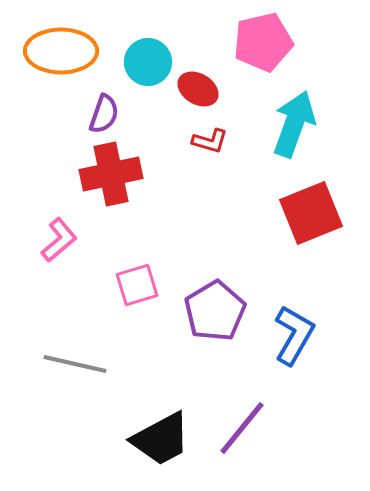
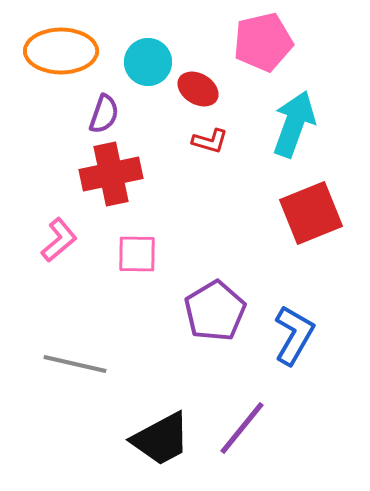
pink square: moved 31 px up; rotated 18 degrees clockwise
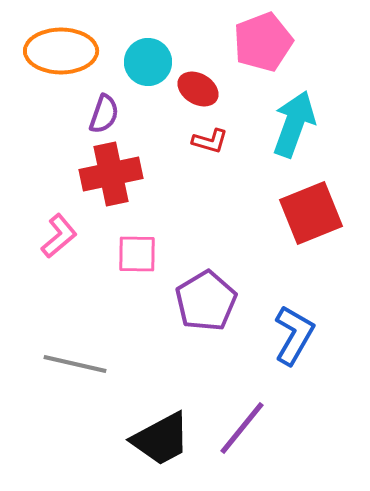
pink pentagon: rotated 8 degrees counterclockwise
pink L-shape: moved 4 px up
purple pentagon: moved 9 px left, 10 px up
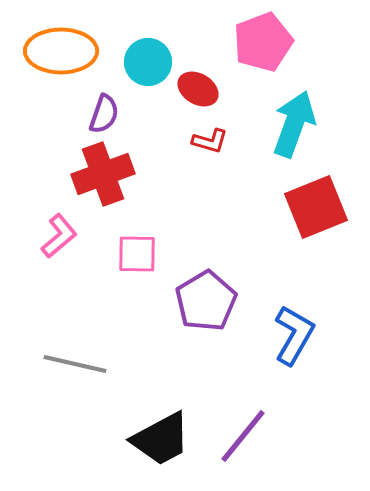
red cross: moved 8 px left; rotated 8 degrees counterclockwise
red square: moved 5 px right, 6 px up
purple line: moved 1 px right, 8 px down
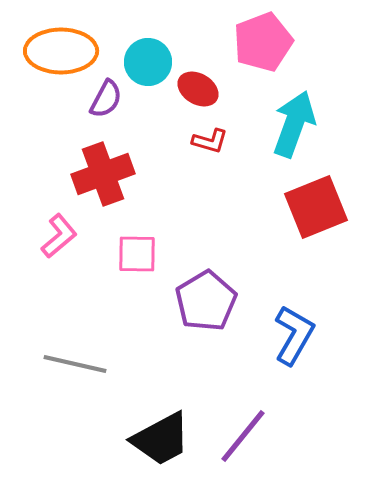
purple semicircle: moved 2 px right, 15 px up; rotated 9 degrees clockwise
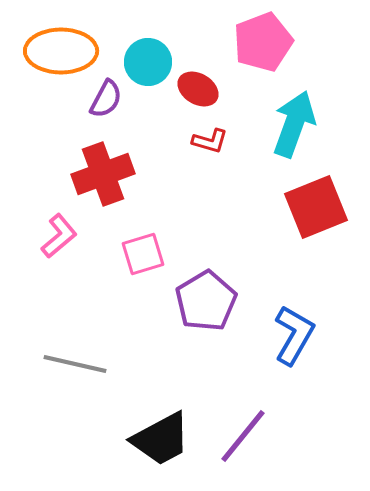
pink square: moved 6 px right; rotated 18 degrees counterclockwise
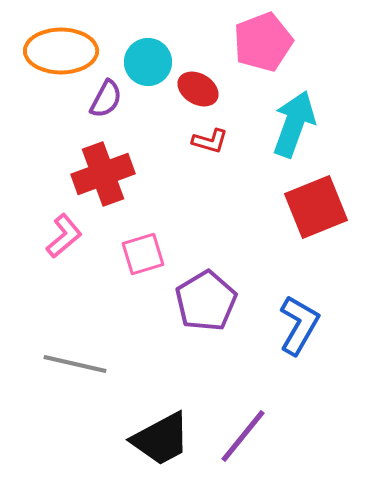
pink L-shape: moved 5 px right
blue L-shape: moved 5 px right, 10 px up
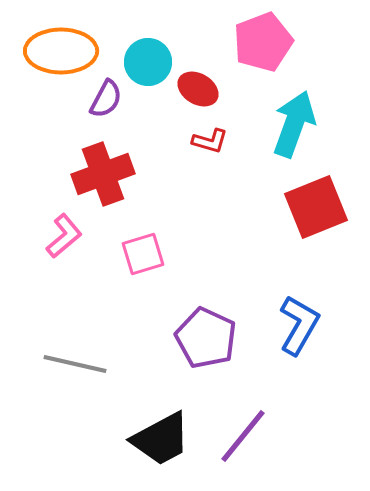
purple pentagon: moved 37 px down; rotated 16 degrees counterclockwise
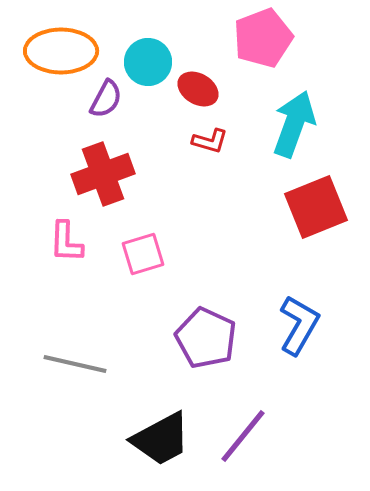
pink pentagon: moved 4 px up
pink L-shape: moved 2 px right, 6 px down; rotated 132 degrees clockwise
